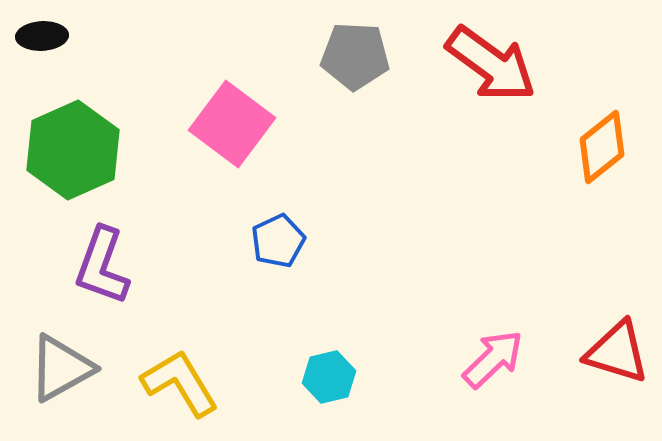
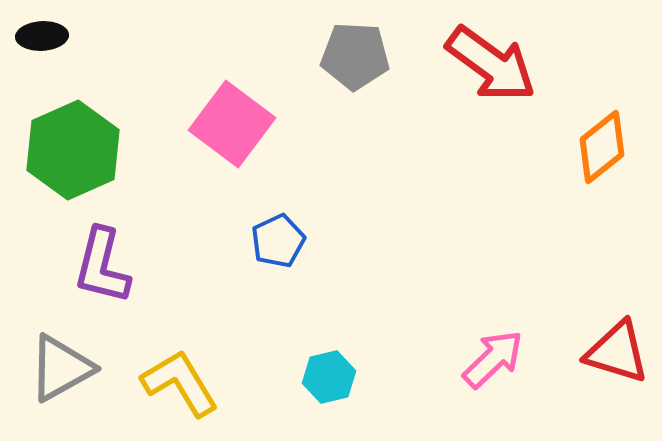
purple L-shape: rotated 6 degrees counterclockwise
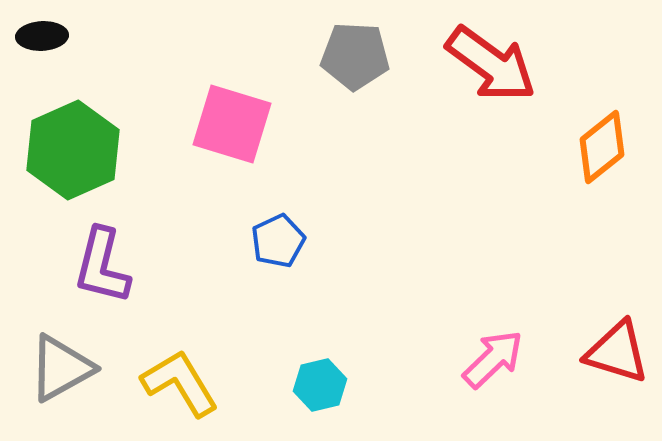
pink square: rotated 20 degrees counterclockwise
cyan hexagon: moved 9 px left, 8 px down
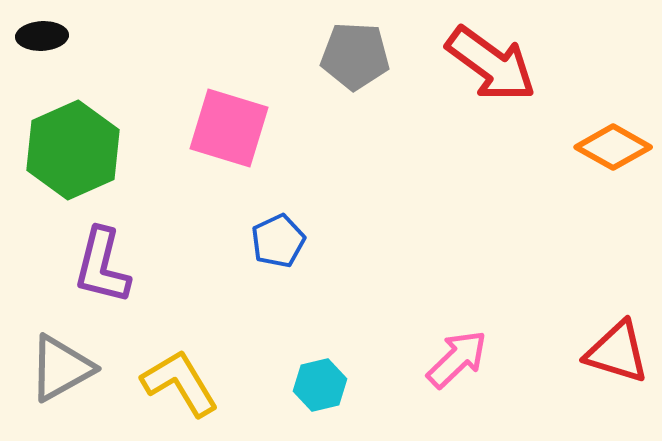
pink square: moved 3 px left, 4 px down
orange diamond: moved 11 px right; rotated 68 degrees clockwise
pink arrow: moved 36 px left
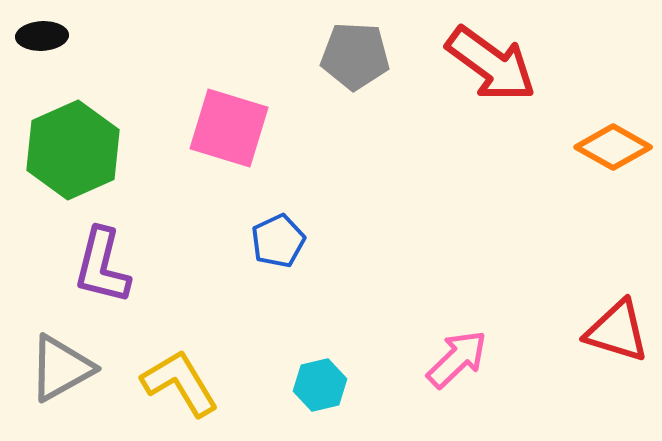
red triangle: moved 21 px up
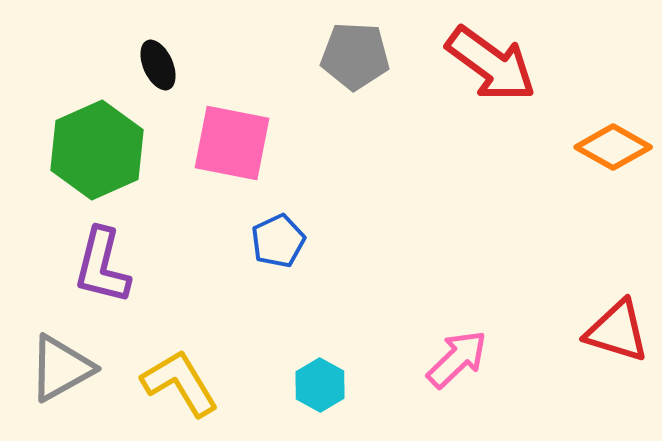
black ellipse: moved 116 px right, 29 px down; rotated 69 degrees clockwise
pink square: moved 3 px right, 15 px down; rotated 6 degrees counterclockwise
green hexagon: moved 24 px right
cyan hexagon: rotated 18 degrees counterclockwise
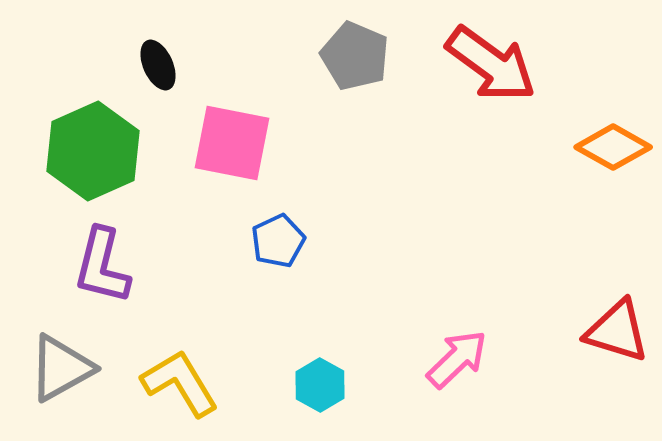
gray pentagon: rotated 20 degrees clockwise
green hexagon: moved 4 px left, 1 px down
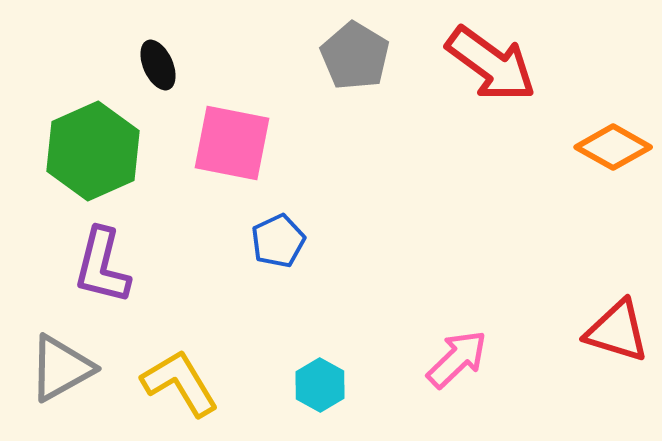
gray pentagon: rotated 8 degrees clockwise
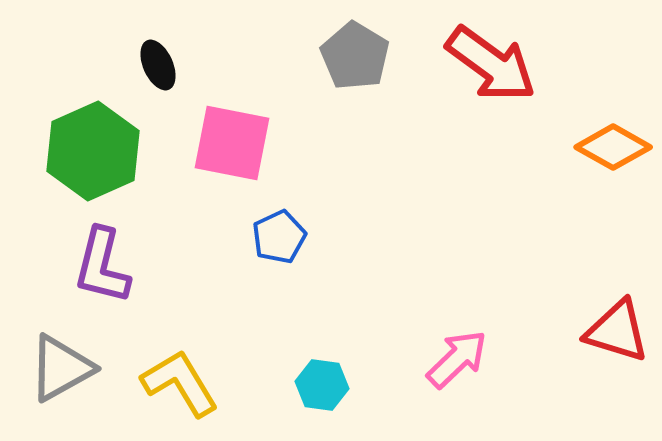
blue pentagon: moved 1 px right, 4 px up
cyan hexagon: moved 2 px right; rotated 21 degrees counterclockwise
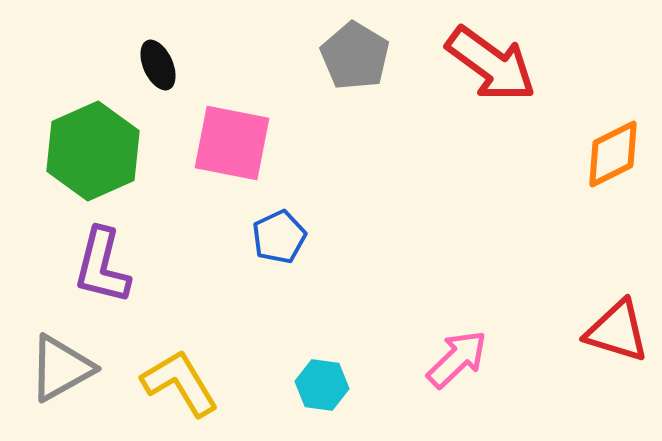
orange diamond: moved 7 px down; rotated 56 degrees counterclockwise
